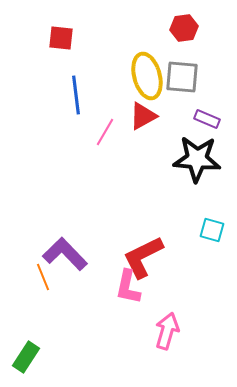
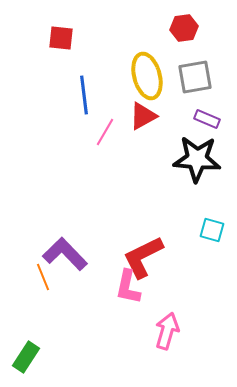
gray square: moved 13 px right; rotated 15 degrees counterclockwise
blue line: moved 8 px right
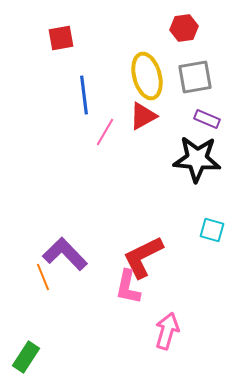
red square: rotated 16 degrees counterclockwise
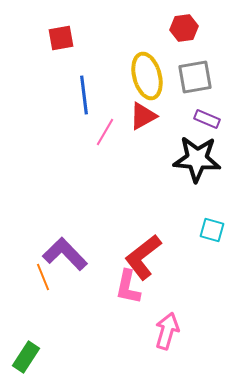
red L-shape: rotated 12 degrees counterclockwise
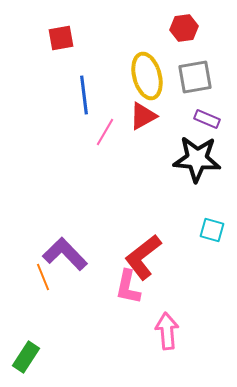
pink arrow: rotated 21 degrees counterclockwise
